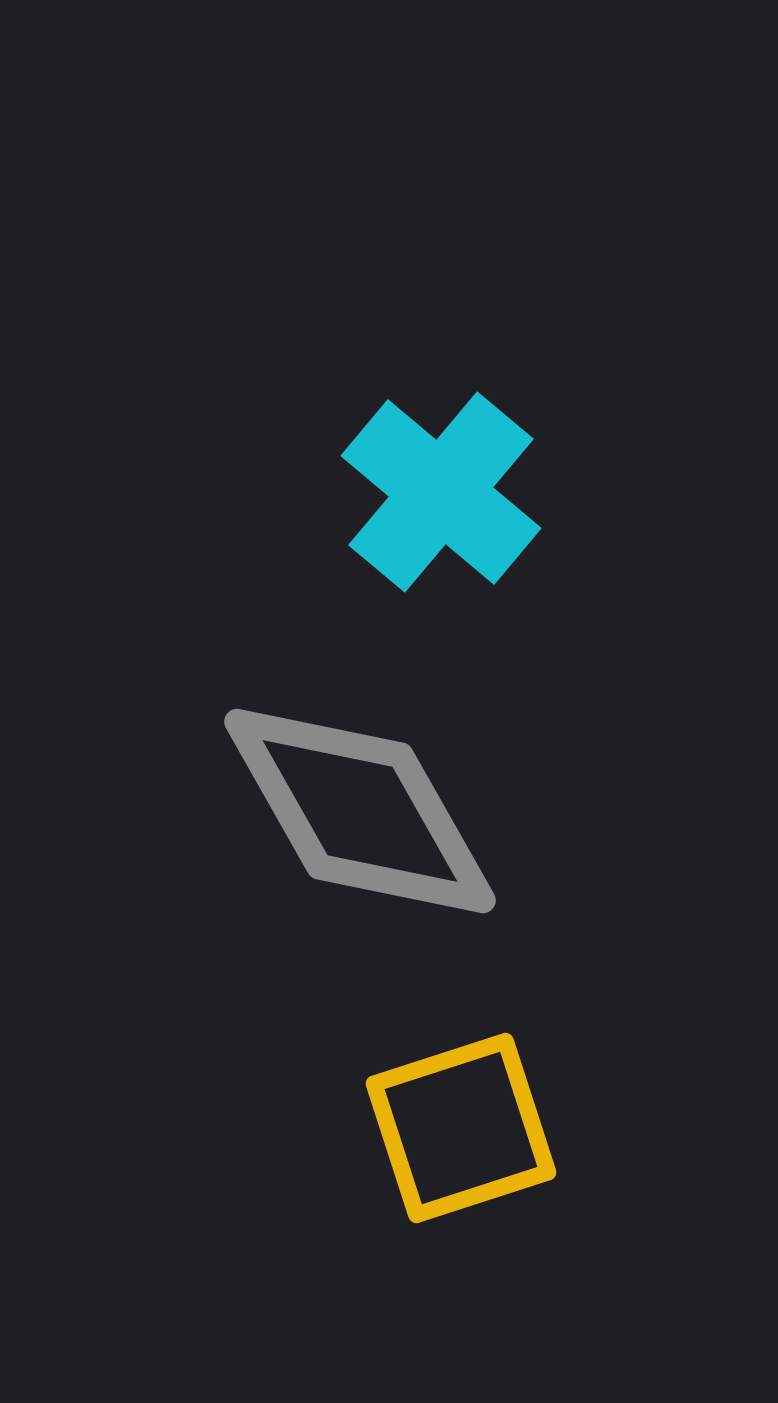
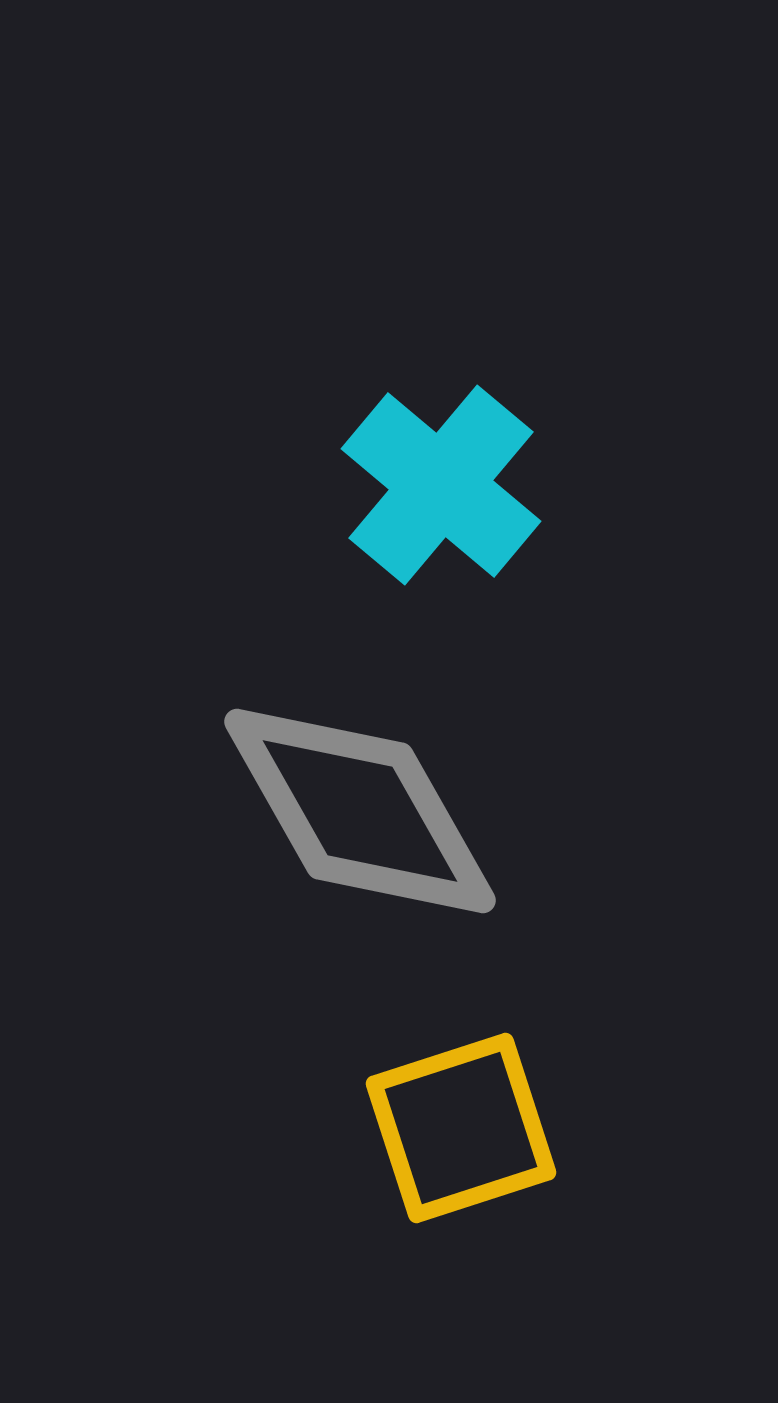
cyan cross: moved 7 px up
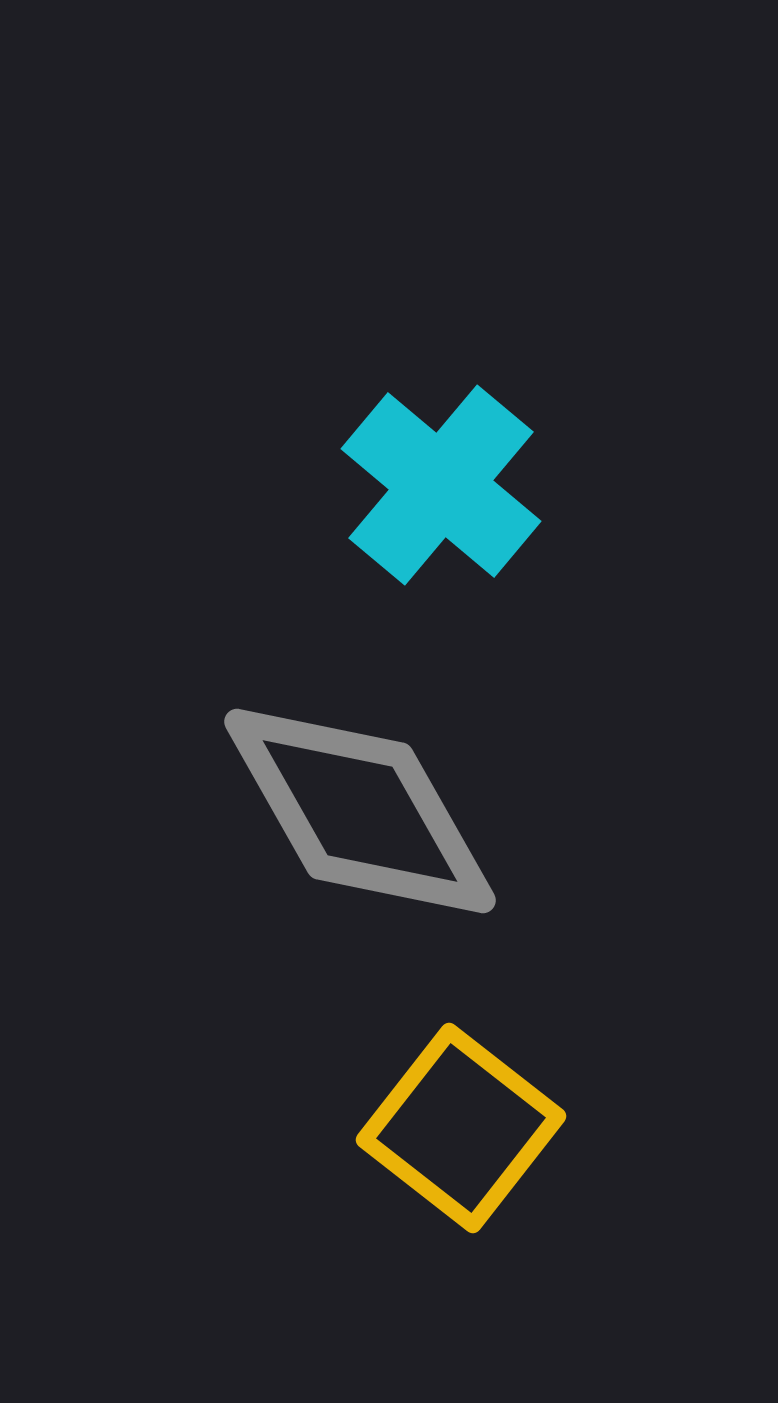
yellow square: rotated 34 degrees counterclockwise
